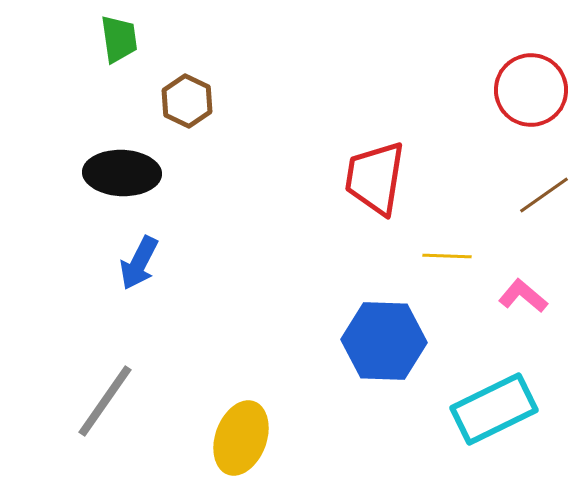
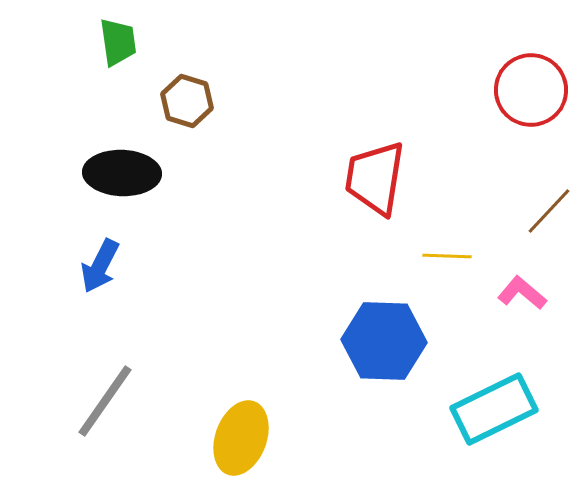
green trapezoid: moved 1 px left, 3 px down
brown hexagon: rotated 9 degrees counterclockwise
brown line: moved 5 px right, 16 px down; rotated 12 degrees counterclockwise
blue arrow: moved 39 px left, 3 px down
pink L-shape: moved 1 px left, 3 px up
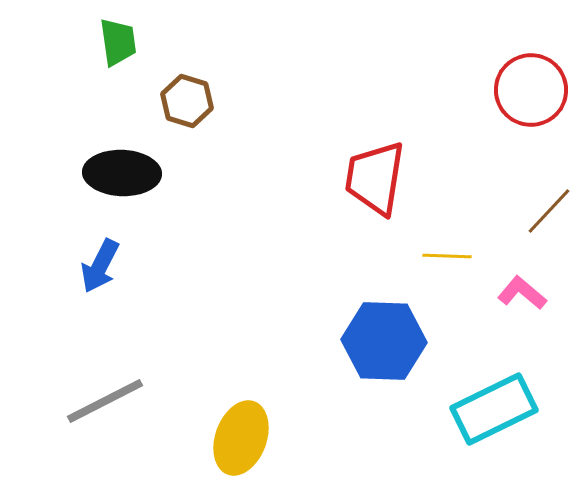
gray line: rotated 28 degrees clockwise
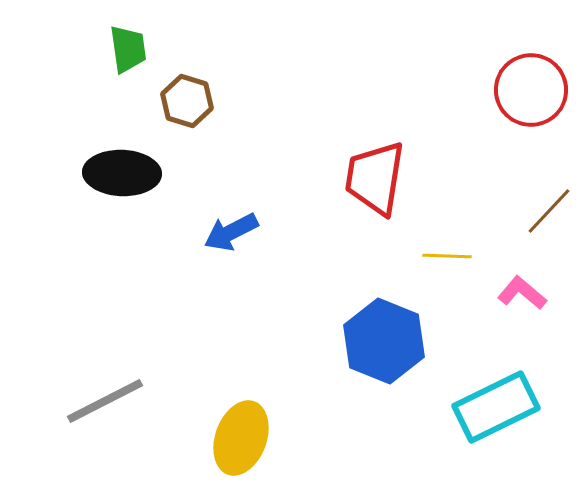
green trapezoid: moved 10 px right, 7 px down
blue arrow: moved 131 px right, 34 px up; rotated 36 degrees clockwise
blue hexagon: rotated 20 degrees clockwise
cyan rectangle: moved 2 px right, 2 px up
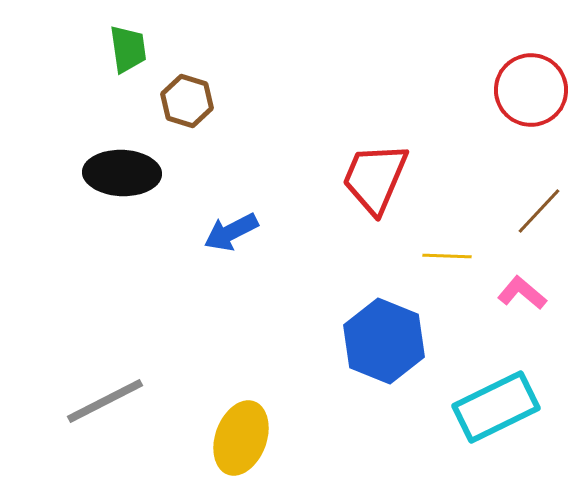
red trapezoid: rotated 14 degrees clockwise
brown line: moved 10 px left
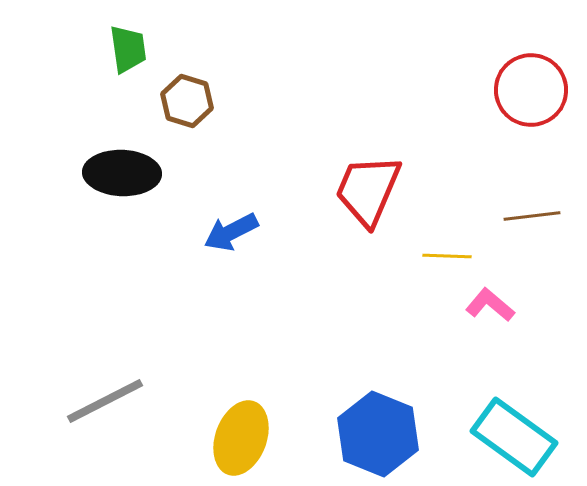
red trapezoid: moved 7 px left, 12 px down
brown line: moved 7 px left, 5 px down; rotated 40 degrees clockwise
pink L-shape: moved 32 px left, 12 px down
blue hexagon: moved 6 px left, 93 px down
cyan rectangle: moved 18 px right, 30 px down; rotated 62 degrees clockwise
